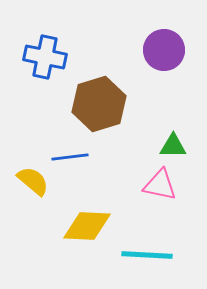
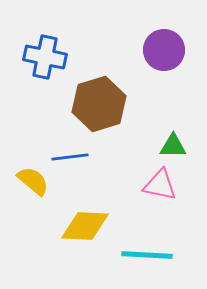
yellow diamond: moved 2 px left
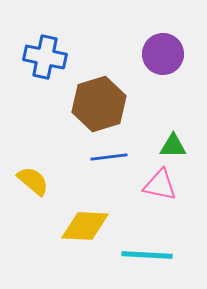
purple circle: moved 1 px left, 4 px down
blue line: moved 39 px right
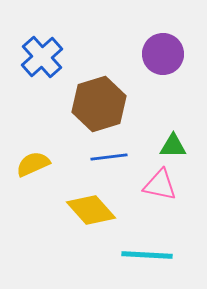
blue cross: moved 3 px left; rotated 36 degrees clockwise
yellow semicircle: moved 17 px up; rotated 64 degrees counterclockwise
yellow diamond: moved 6 px right, 16 px up; rotated 45 degrees clockwise
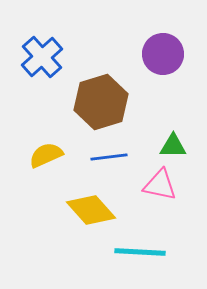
brown hexagon: moved 2 px right, 2 px up
yellow semicircle: moved 13 px right, 9 px up
cyan line: moved 7 px left, 3 px up
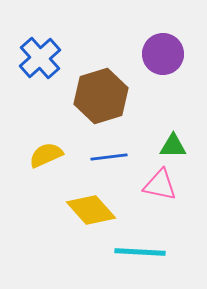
blue cross: moved 2 px left, 1 px down
brown hexagon: moved 6 px up
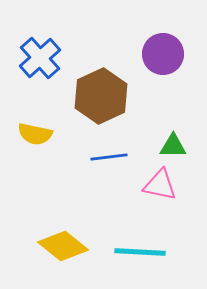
brown hexagon: rotated 8 degrees counterclockwise
yellow semicircle: moved 11 px left, 21 px up; rotated 144 degrees counterclockwise
yellow diamond: moved 28 px left, 36 px down; rotated 9 degrees counterclockwise
